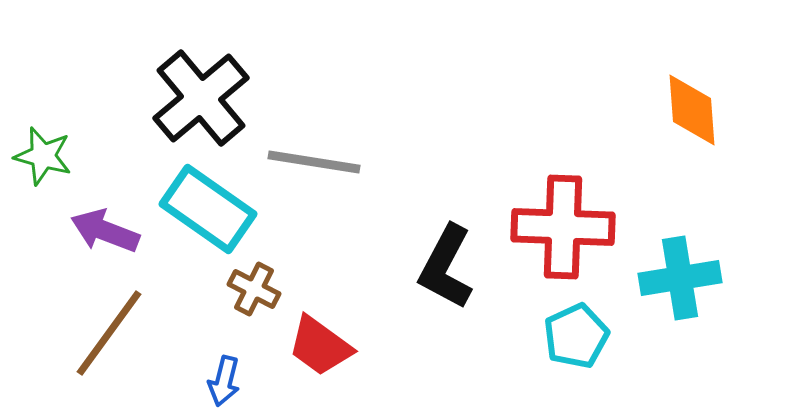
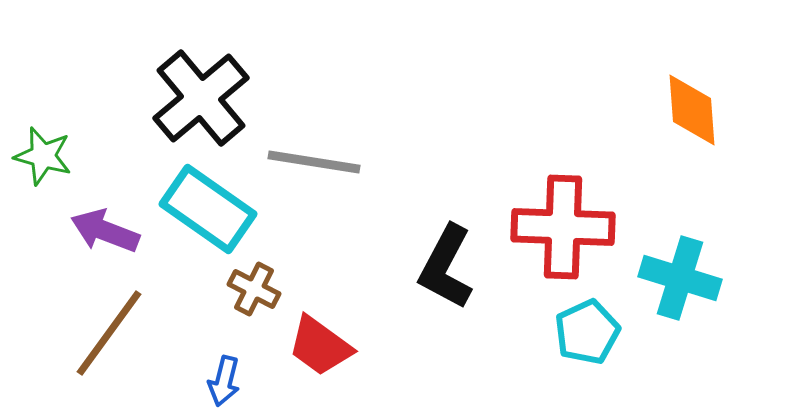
cyan cross: rotated 26 degrees clockwise
cyan pentagon: moved 11 px right, 4 px up
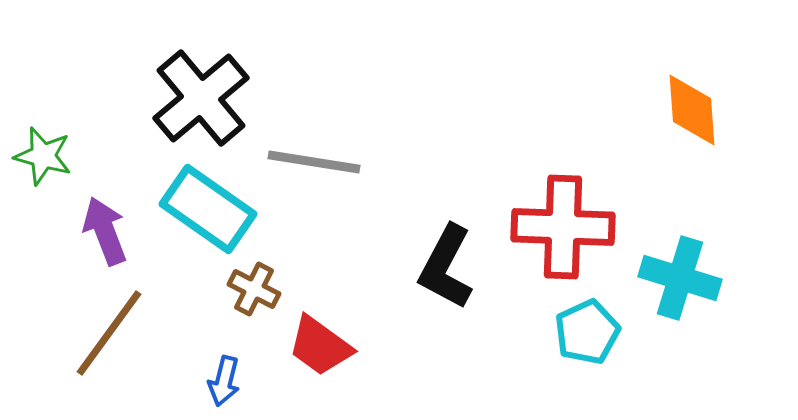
purple arrow: rotated 48 degrees clockwise
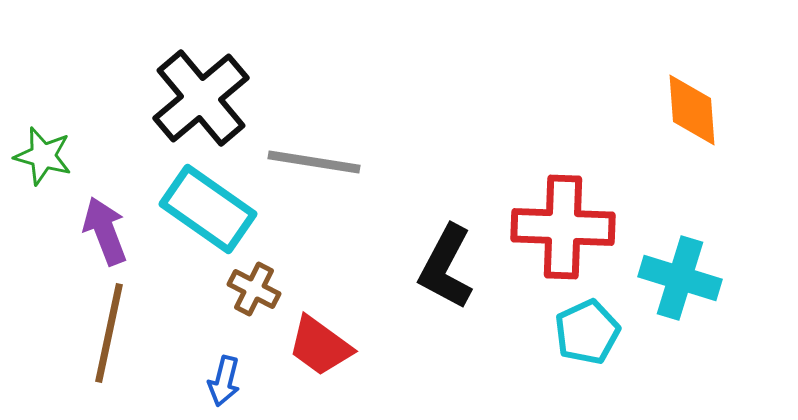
brown line: rotated 24 degrees counterclockwise
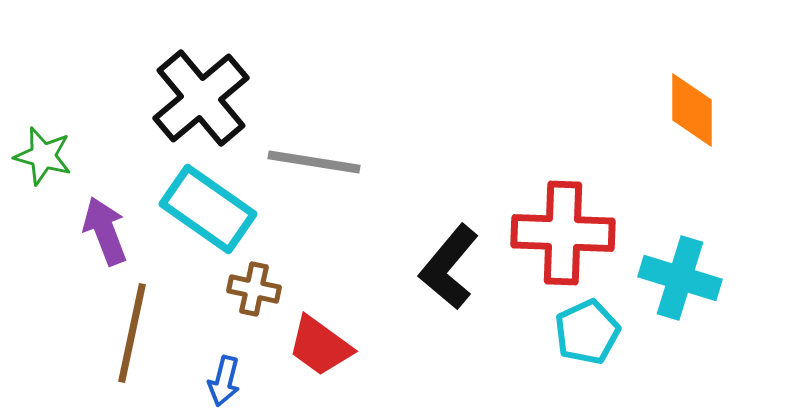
orange diamond: rotated 4 degrees clockwise
red cross: moved 6 px down
black L-shape: moved 3 px right; rotated 12 degrees clockwise
brown cross: rotated 15 degrees counterclockwise
brown line: moved 23 px right
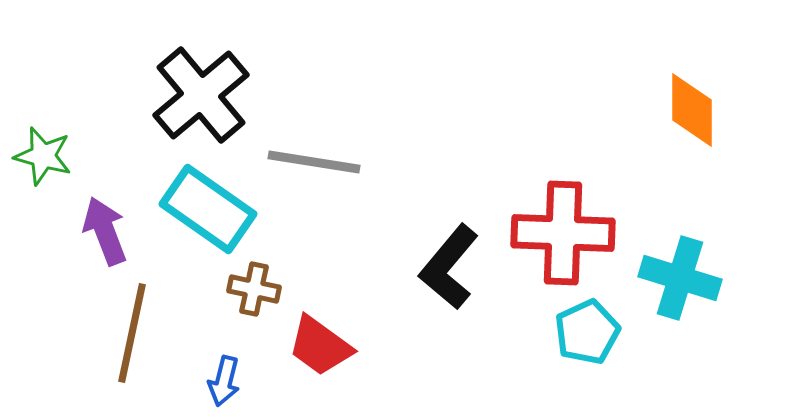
black cross: moved 3 px up
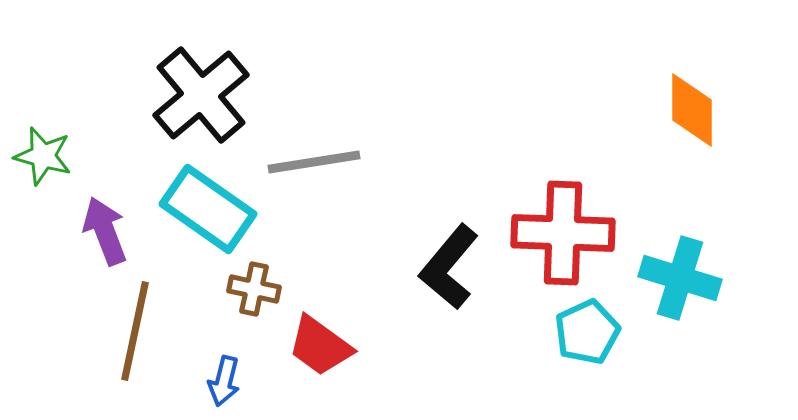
gray line: rotated 18 degrees counterclockwise
brown line: moved 3 px right, 2 px up
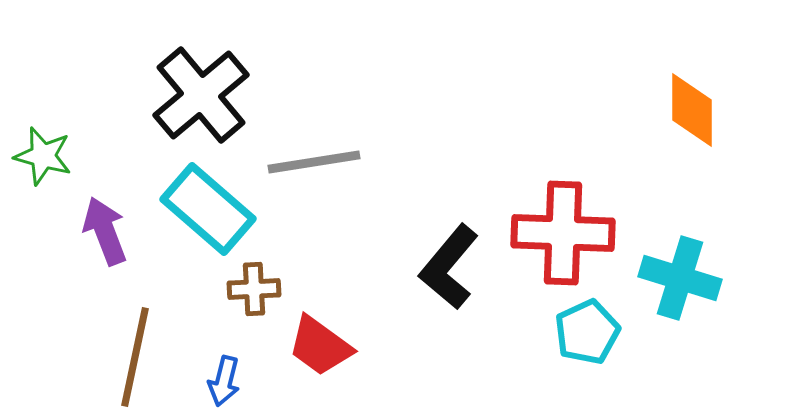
cyan rectangle: rotated 6 degrees clockwise
brown cross: rotated 15 degrees counterclockwise
brown line: moved 26 px down
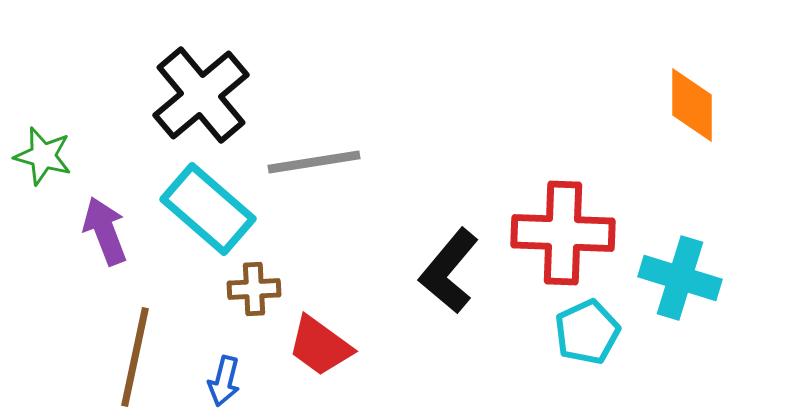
orange diamond: moved 5 px up
black L-shape: moved 4 px down
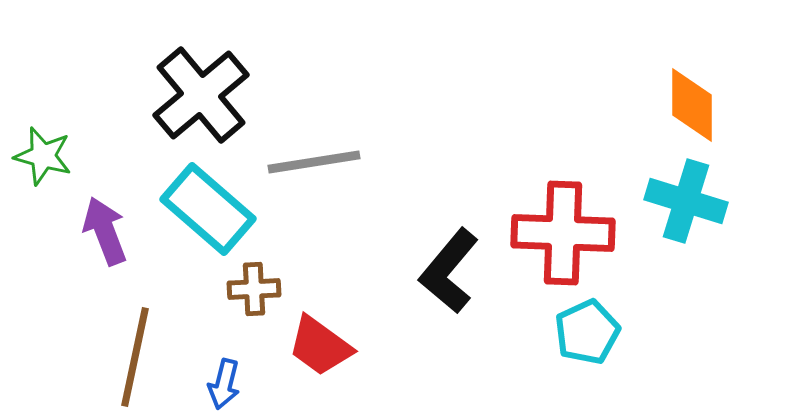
cyan cross: moved 6 px right, 77 px up
blue arrow: moved 3 px down
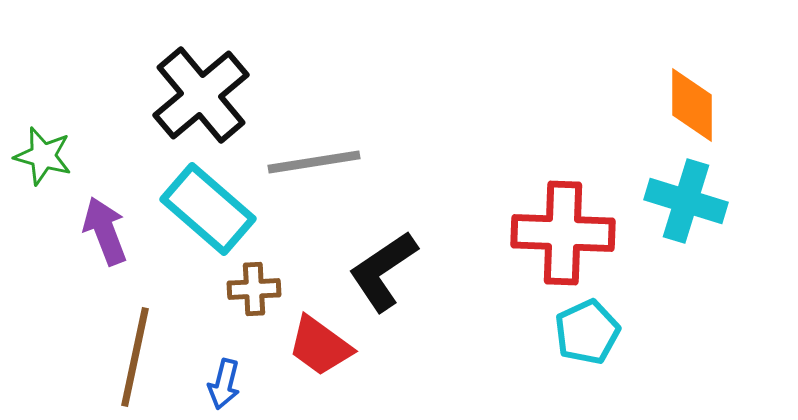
black L-shape: moved 66 px left; rotated 16 degrees clockwise
